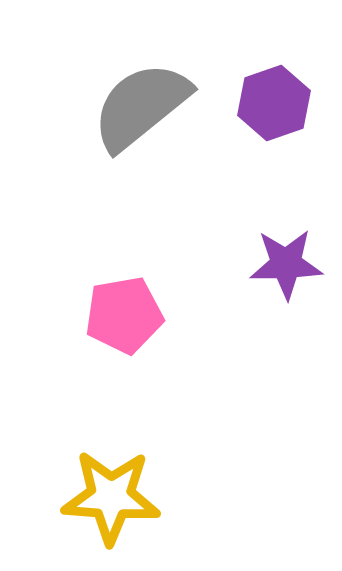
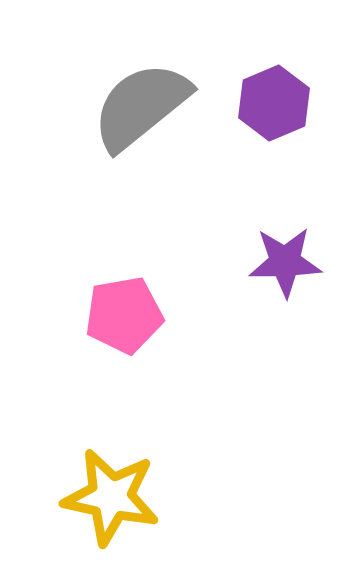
purple hexagon: rotated 4 degrees counterclockwise
purple star: moved 1 px left, 2 px up
yellow star: rotated 8 degrees clockwise
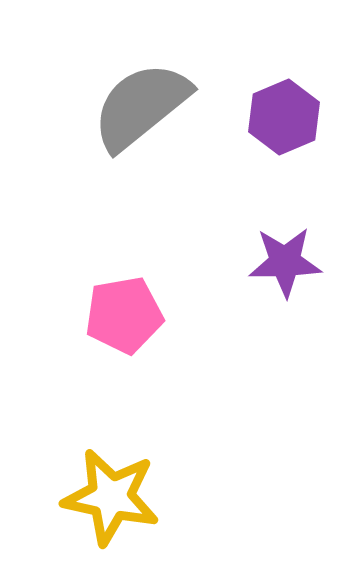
purple hexagon: moved 10 px right, 14 px down
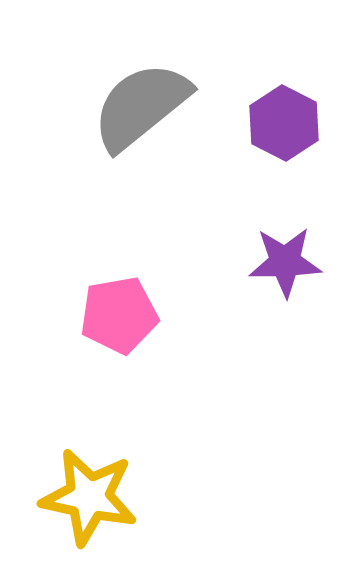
purple hexagon: moved 6 px down; rotated 10 degrees counterclockwise
pink pentagon: moved 5 px left
yellow star: moved 22 px left
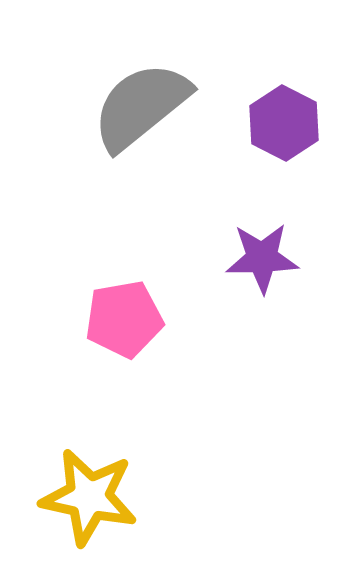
purple star: moved 23 px left, 4 px up
pink pentagon: moved 5 px right, 4 px down
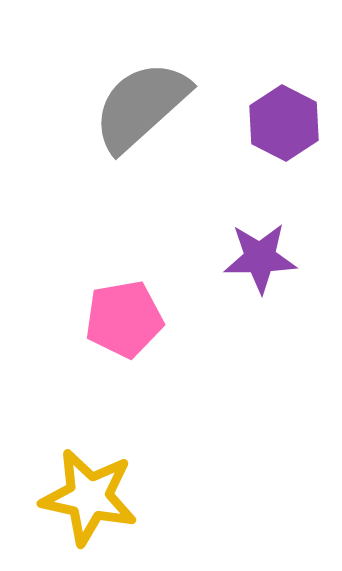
gray semicircle: rotated 3 degrees counterclockwise
purple star: moved 2 px left
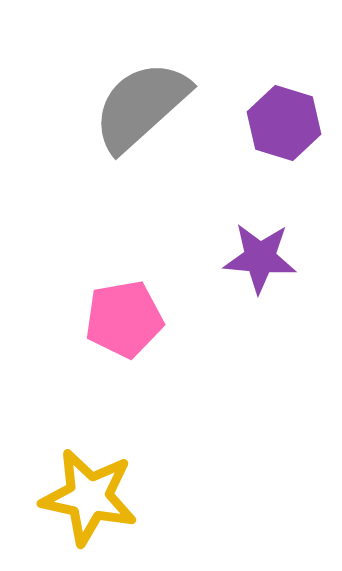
purple hexagon: rotated 10 degrees counterclockwise
purple star: rotated 6 degrees clockwise
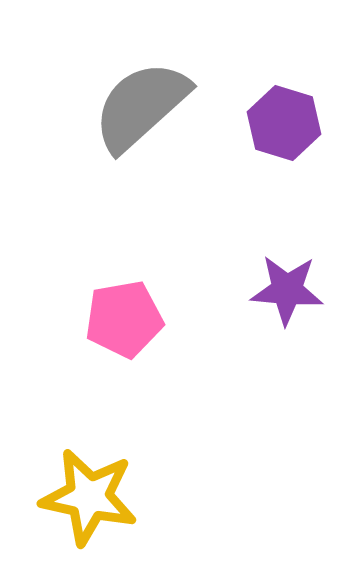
purple star: moved 27 px right, 32 px down
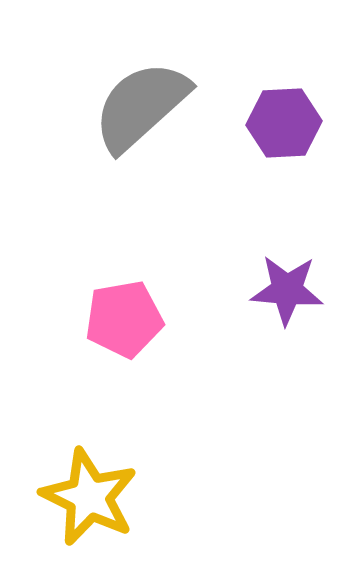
purple hexagon: rotated 20 degrees counterclockwise
yellow star: rotated 14 degrees clockwise
